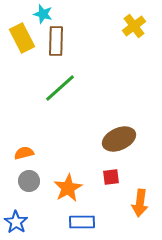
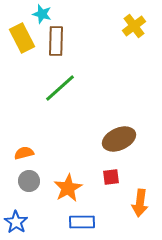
cyan star: moved 1 px left
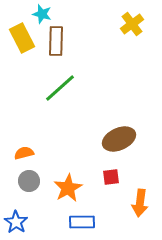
yellow cross: moved 2 px left, 2 px up
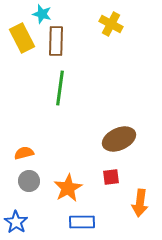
yellow cross: moved 21 px left; rotated 25 degrees counterclockwise
green line: rotated 40 degrees counterclockwise
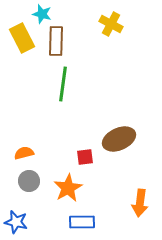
green line: moved 3 px right, 4 px up
red square: moved 26 px left, 20 px up
blue star: rotated 20 degrees counterclockwise
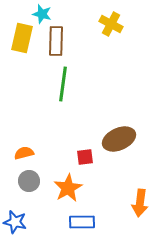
yellow rectangle: rotated 40 degrees clockwise
blue star: moved 1 px left
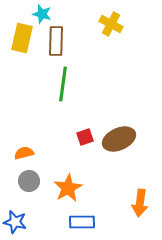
red square: moved 20 px up; rotated 12 degrees counterclockwise
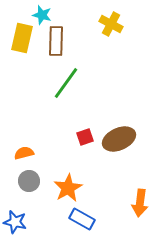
cyan star: moved 1 px down
green line: moved 3 px right, 1 px up; rotated 28 degrees clockwise
blue rectangle: moved 3 px up; rotated 30 degrees clockwise
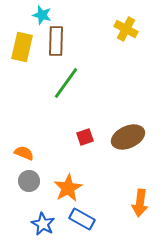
yellow cross: moved 15 px right, 5 px down
yellow rectangle: moved 9 px down
brown ellipse: moved 9 px right, 2 px up
orange semicircle: rotated 36 degrees clockwise
blue star: moved 28 px right, 2 px down; rotated 15 degrees clockwise
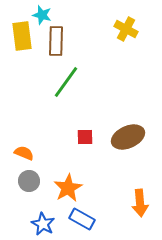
yellow rectangle: moved 11 px up; rotated 20 degrees counterclockwise
green line: moved 1 px up
red square: rotated 18 degrees clockwise
orange arrow: rotated 12 degrees counterclockwise
